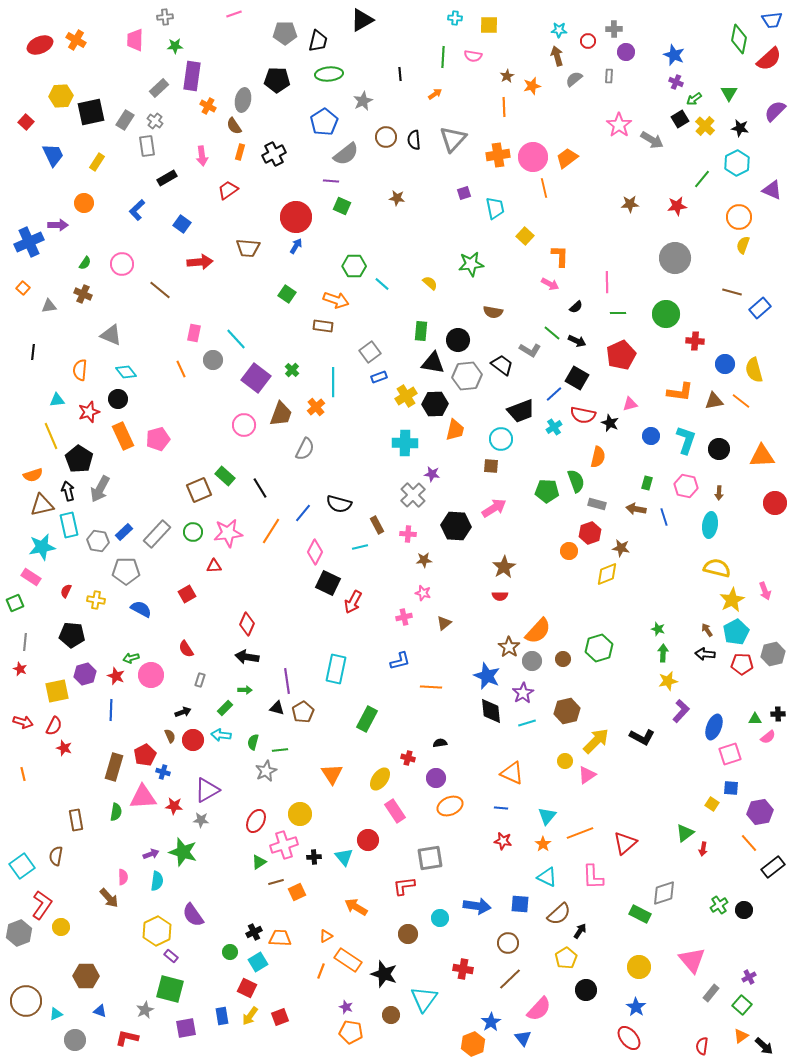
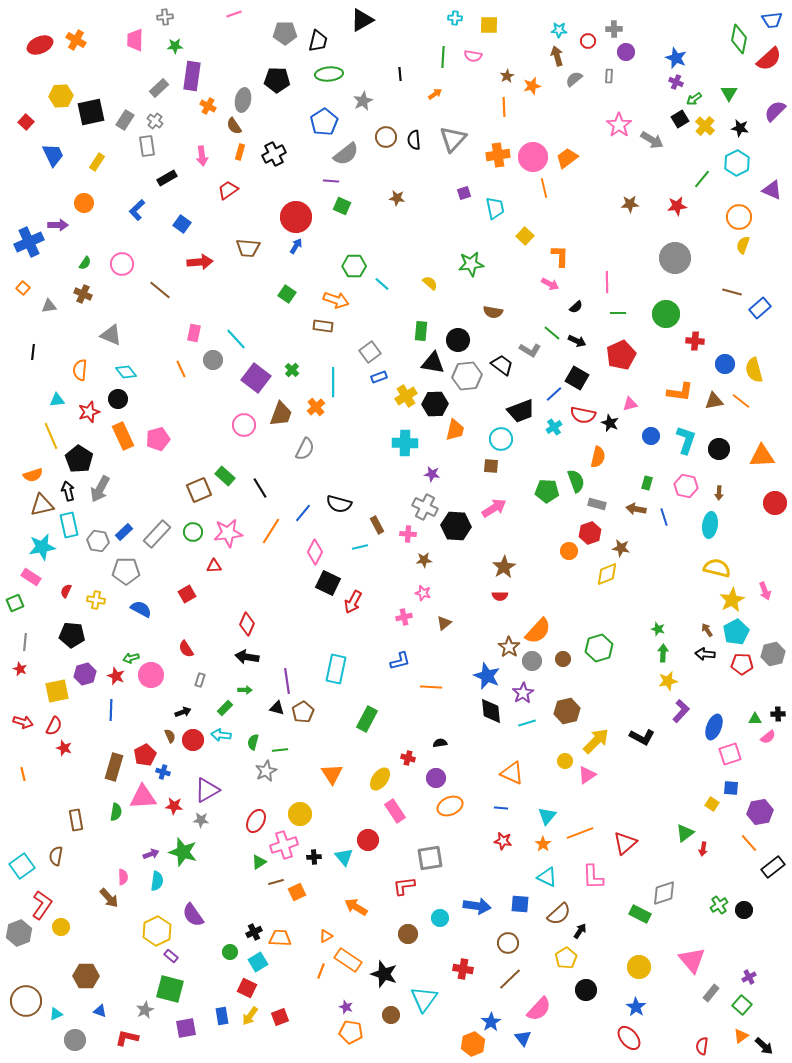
blue star at (674, 55): moved 2 px right, 3 px down
gray cross at (413, 495): moved 12 px right, 12 px down; rotated 20 degrees counterclockwise
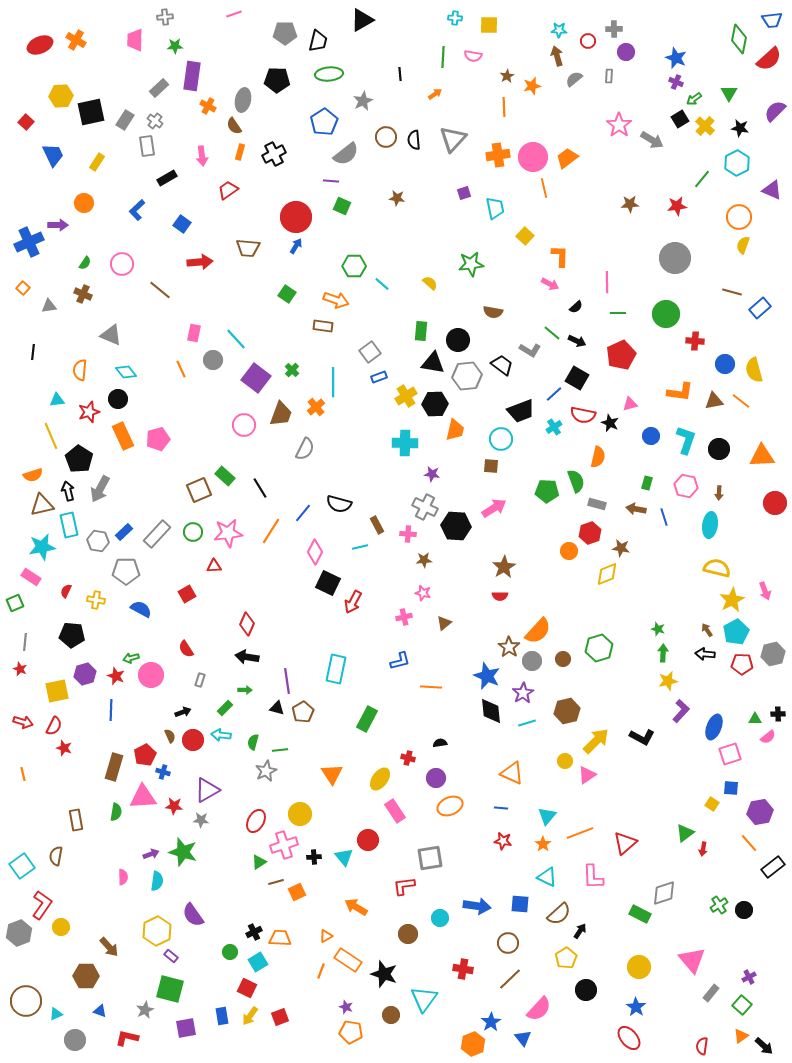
brown arrow at (109, 898): moved 49 px down
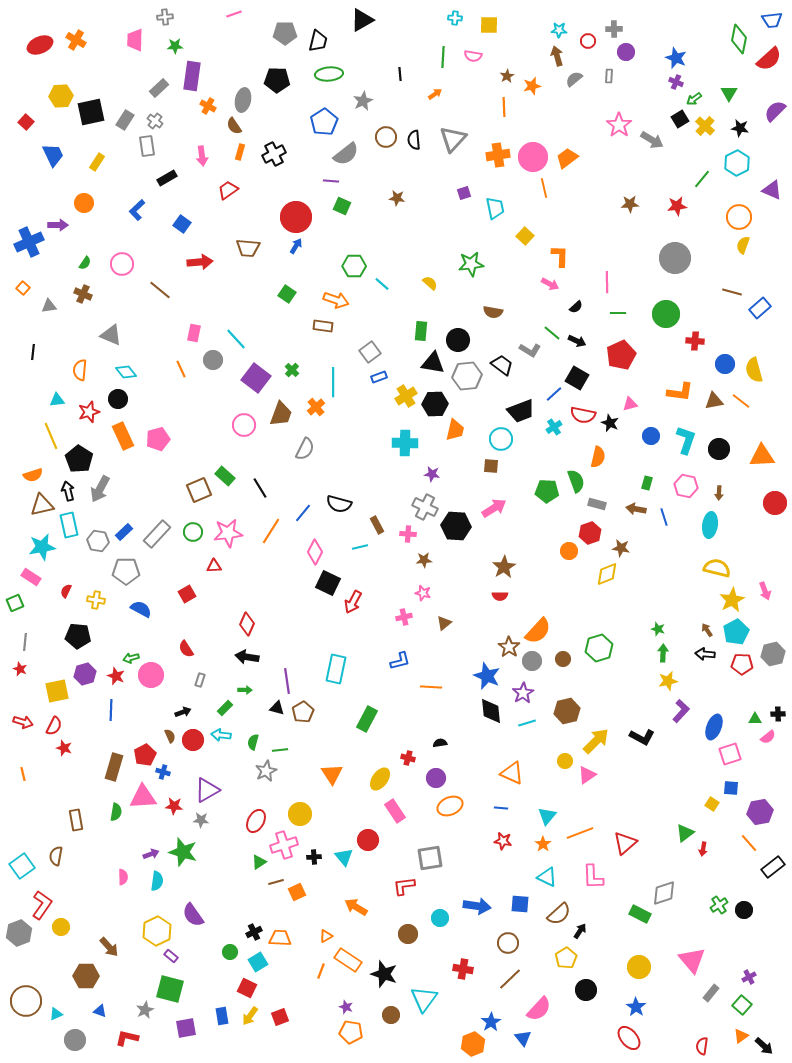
black pentagon at (72, 635): moved 6 px right, 1 px down
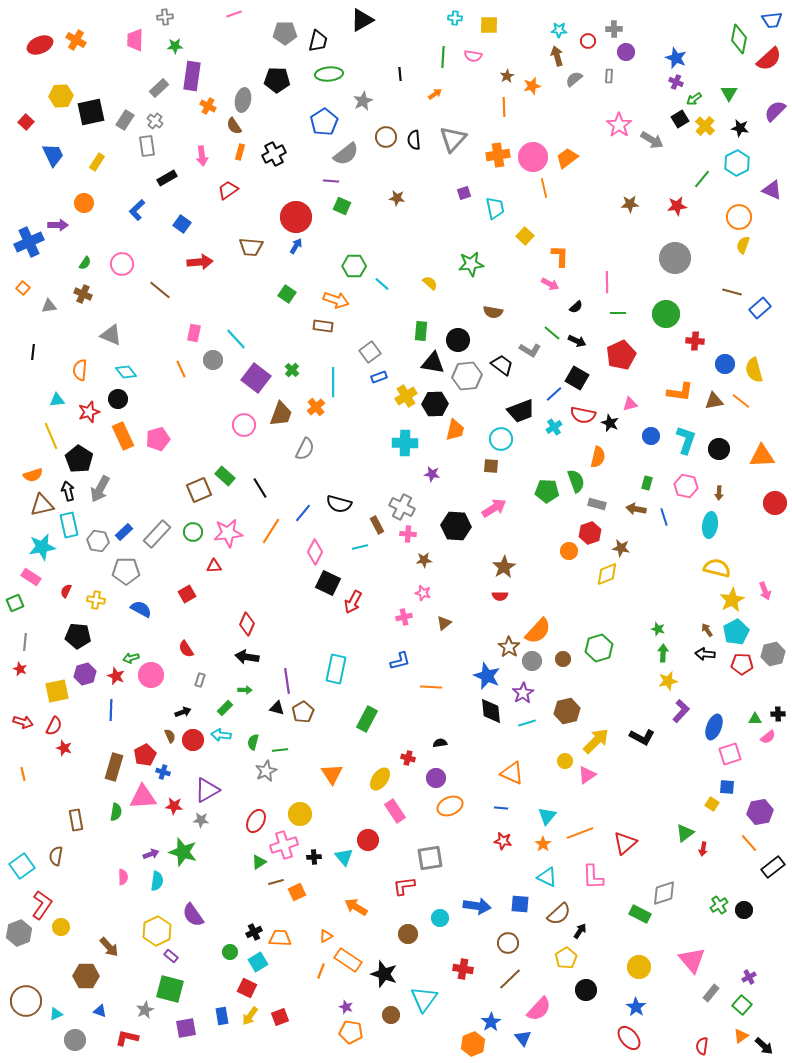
brown trapezoid at (248, 248): moved 3 px right, 1 px up
gray cross at (425, 507): moved 23 px left
blue square at (731, 788): moved 4 px left, 1 px up
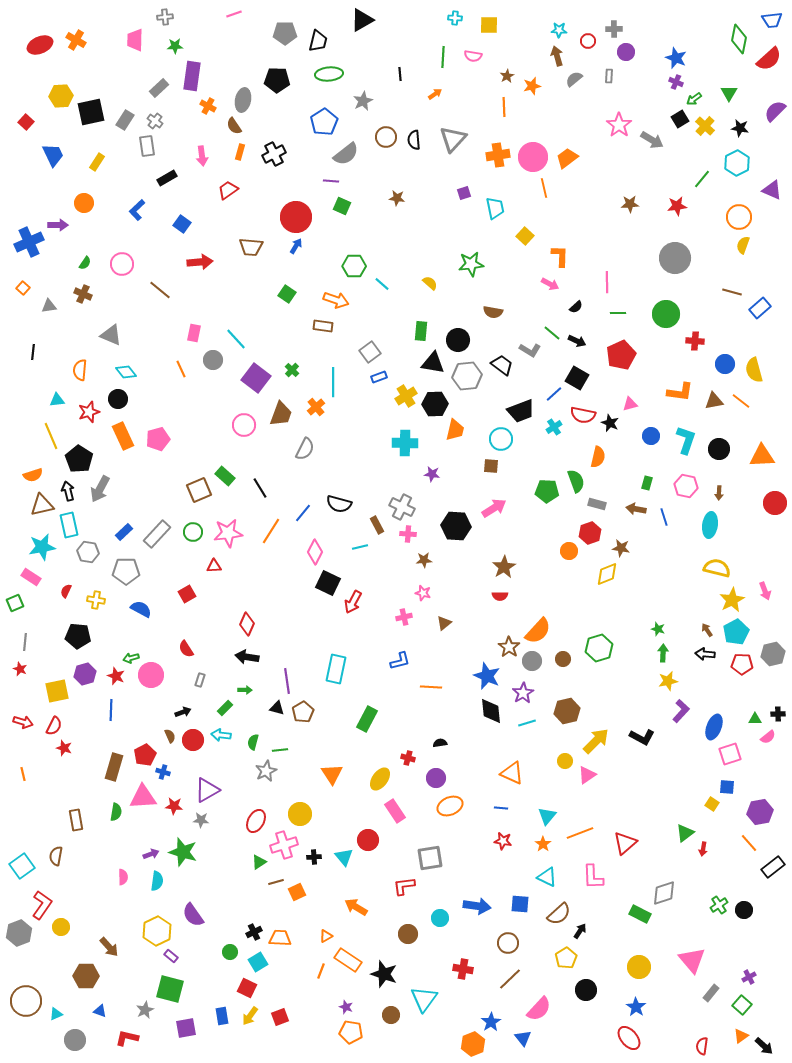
gray hexagon at (98, 541): moved 10 px left, 11 px down
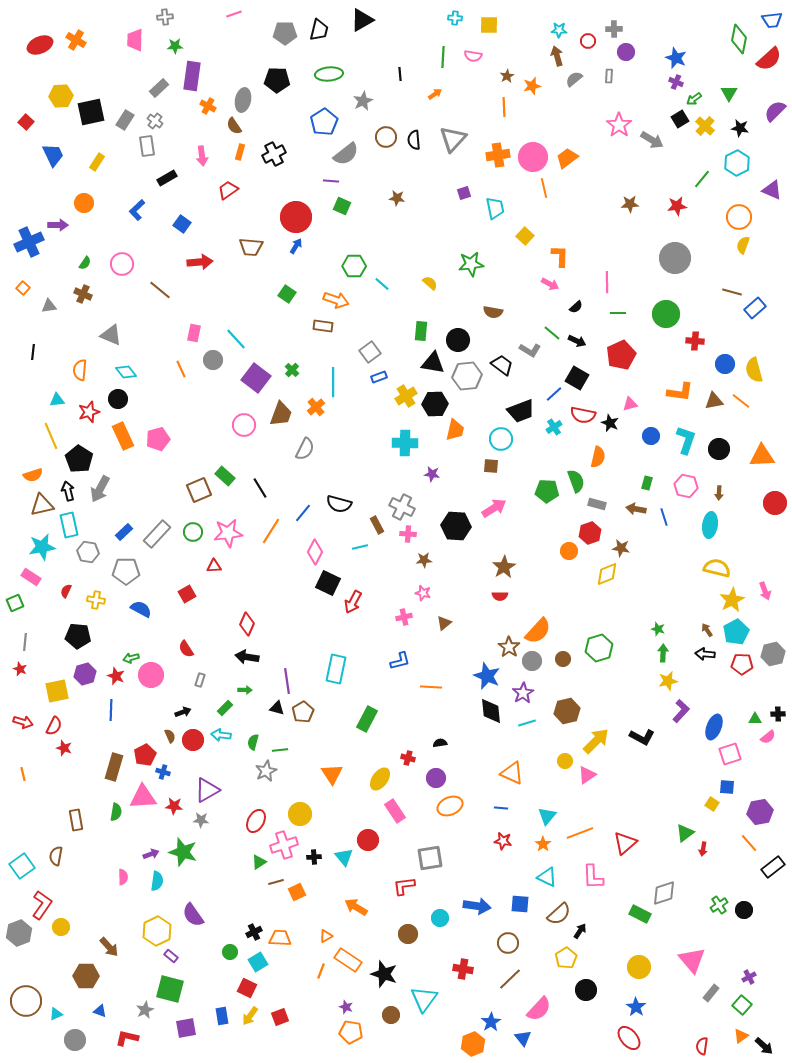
black trapezoid at (318, 41): moved 1 px right, 11 px up
blue rectangle at (760, 308): moved 5 px left
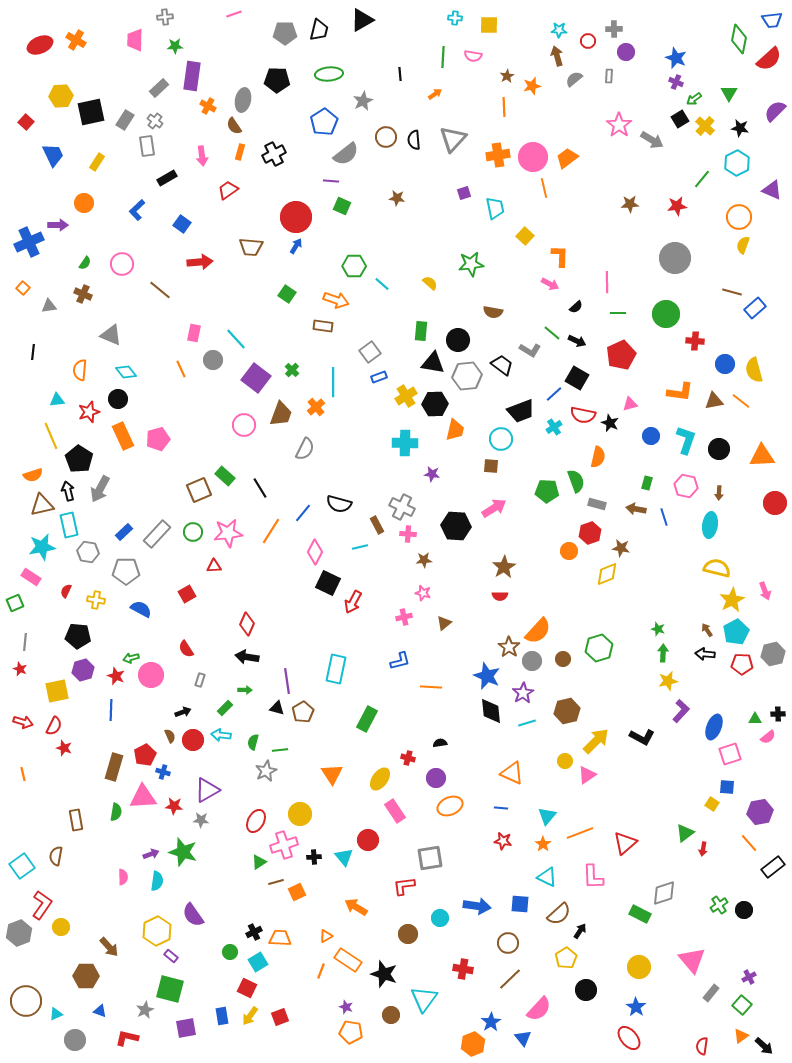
purple hexagon at (85, 674): moved 2 px left, 4 px up
